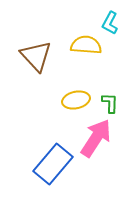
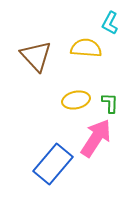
yellow semicircle: moved 3 px down
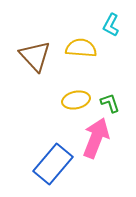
cyan L-shape: moved 1 px right, 2 px down
yellow semicircle: moved 5 px left
brown triangle: moved 1 px left
green L-shape: rotated 20 degrees counterclockwise
pink arrow: rotated 12 degrees counterclockwise
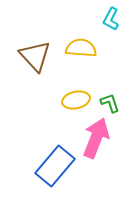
cyan L-shape: moved 6 px up
blue rectangle: moved 2 px right, 2 px down
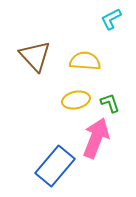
cyan L-shape: rotated 35 degrees clockwise
yellow semicircle: moved 4 px right, 13 px down
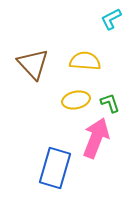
brown triangle: moved 2 px left, 8 px down
blue rectangle: moved 2 px down; rotated 24 degrees counterclockwise
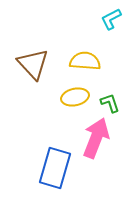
yellow ellipse: moved 1 px left, 3 px up
